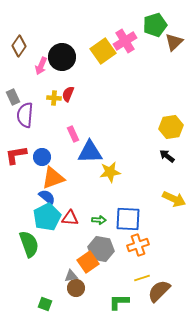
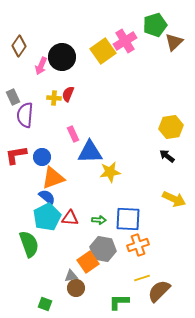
gray hexagon: moved 2 px right
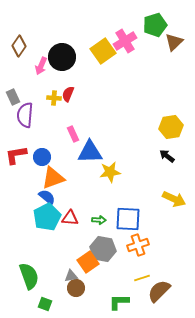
green semicircle: moved 32 px down
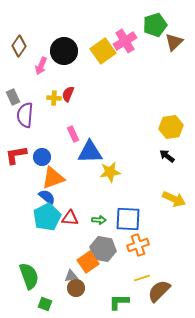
black circle: moved 2 px right, 6 px up
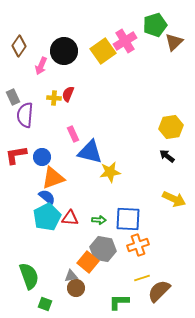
blue triangle: rotated 16 degrees clockwise
orange square: rotated 15 degrees counterclockwise
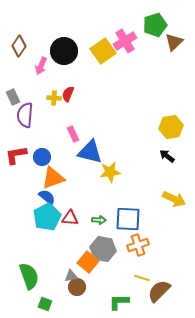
yellow line: rotated 35 degrees clockwise
brown circle: moved 1 px right, 1 px up
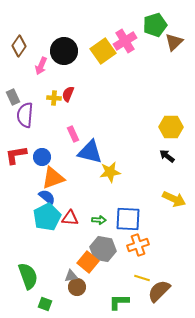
yellow hexagon: rotated 10 degrees clockwise
green semicircle: moved 1 px left
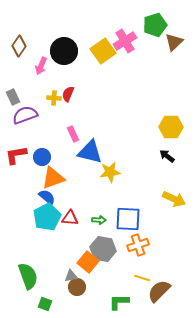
purple semicircle: rotated 65 degrees clockwise
